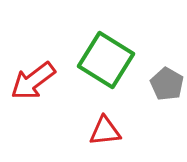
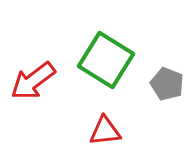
gray pentagon: rotated 8 degrees counterclockwise
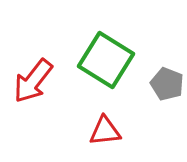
red arrow: rotated 15 degrees counterclockwise
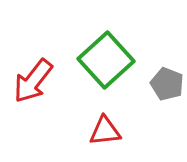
green square: rotated 16 degrees clockwise
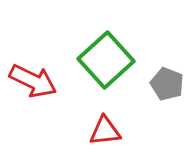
red arrow: rotated 102 degrees counterclockwise
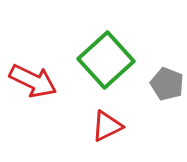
red triangle: moved 2 px right, 5 px up; rotated 20 degrees counterclockwise
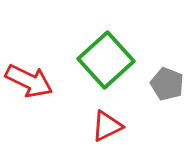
red arrow: moved 4 px left
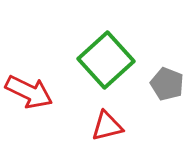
red arrow: moved 11 px down
red triangle: rotated 12 degrees clockwise
